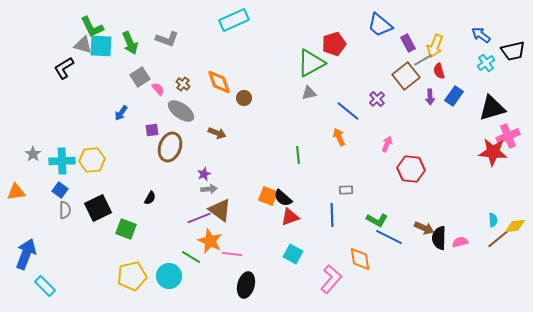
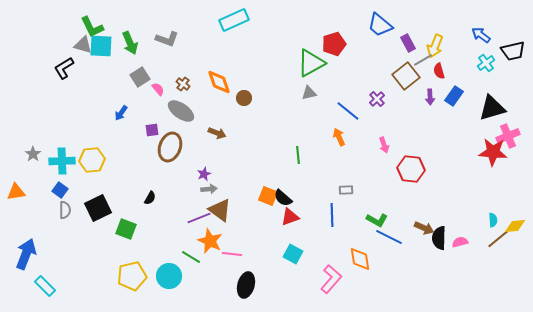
pink arrow at (387, 144): moved 3 px left, 1 px down; rotated 140 degrees clockwise
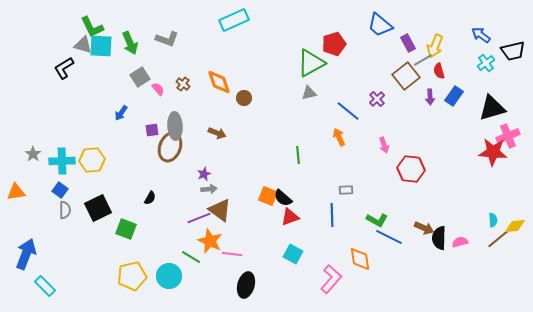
gray ellipse at (181, 111): moved 6 px left, 15 px down; rotated 52 degrees clockwise
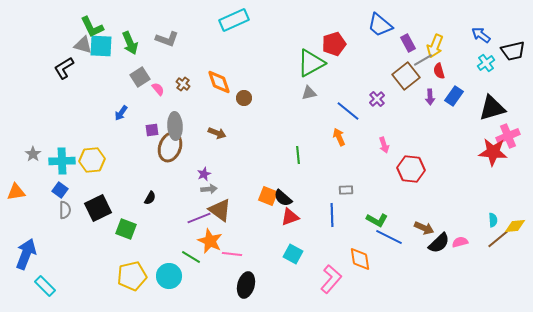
black semicircle at (439, 238): moved 5 px down; rotated 135 degrees counterclockwise
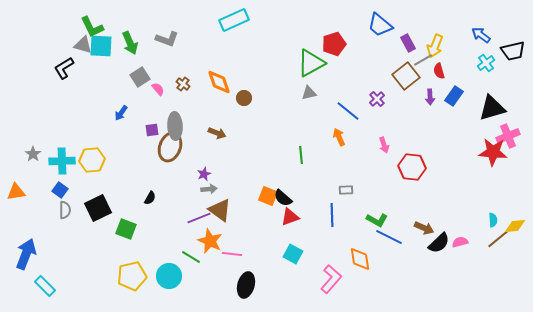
green line at (298, 155): moved 3 px right
red hexagon at (411, 169): moved 1 px right, 2 px up
